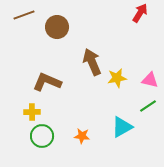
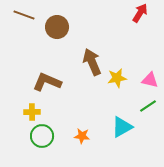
brown line: rotated 40 degrees clockwise
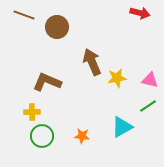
red arrow: rotated 72 degrees clockwise
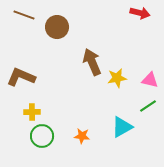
brown L-shape: moved 26 px left, 5 px up
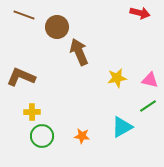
brown arrow: moved 13 px left, 10 px up
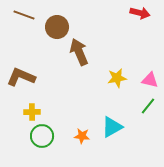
green line: rotated 18 degrees counterclockwise
cyan triangle: moved 10 px left
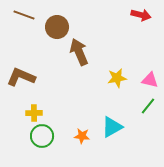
red arrow: moved 1 px right, 2 px down
yellow cross: moved 2 px right, 1 px down
